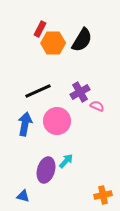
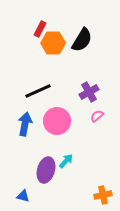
purple cross: moved 9 px right
pink semicircle: moved 10 px down; rotated 64 degrees counterclockwise
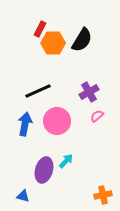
purple ellipse: moved 2 px left
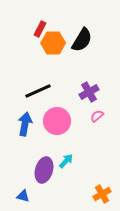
orange cross: moved 1 px left, 1 px up; rotated 18 degrees counterclockwise
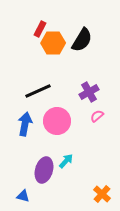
orange cross: rotated 18 degrees counterclockwise
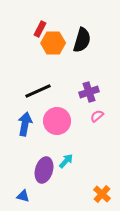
black semicircle: rotated 15 degrees counterclockwise
purple cross: rotated 12 degrees clockwise
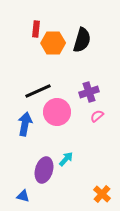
red rectangle: moved 4 px left; rotated 21 degrees counterclockwise
pink circle: moved 9 px up
cyan arrow: moved 2 px up
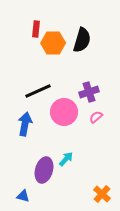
pink circle: moved 7 px right
pink semicircle: moved 1 px left, 1 px down
